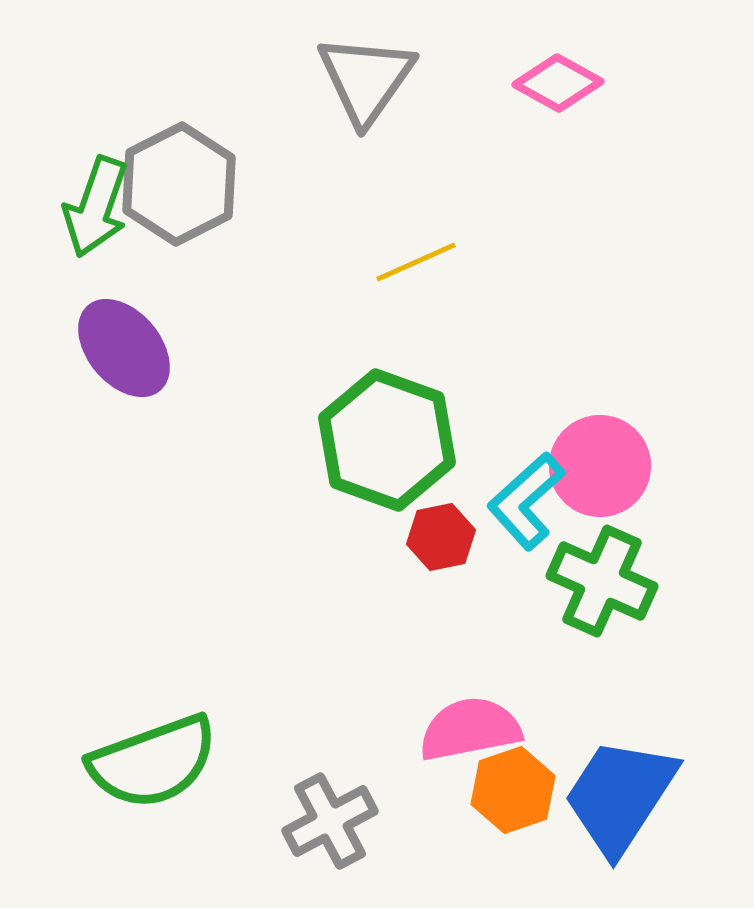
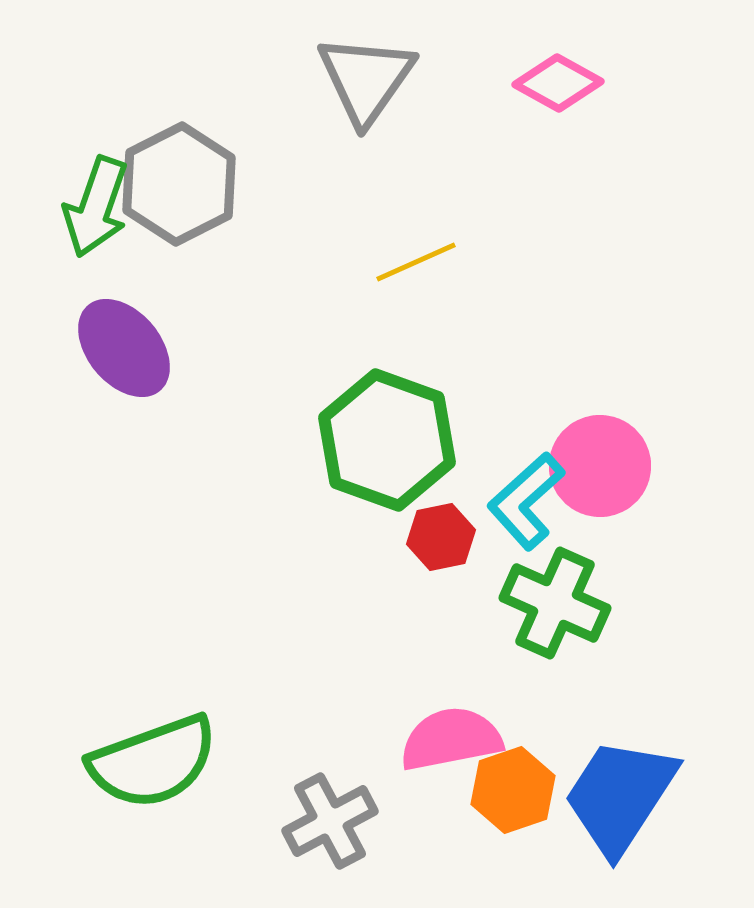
green cross: moved 47 px left, 22 px down
pink semicircle: moved 19 px left, 10 px down
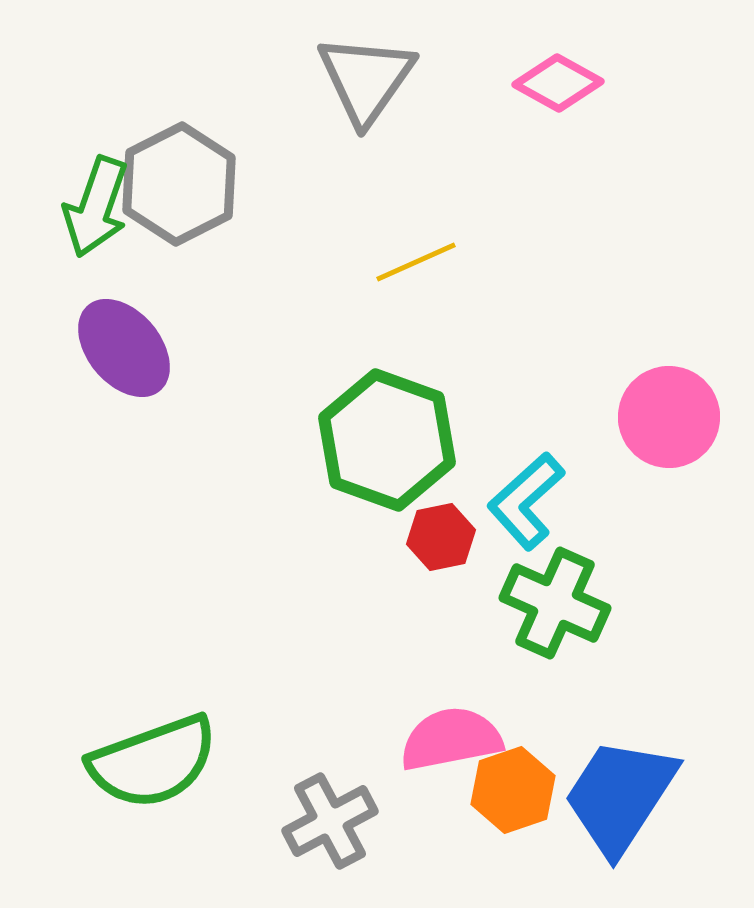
pink circle: moved 69 px right, 49 px up
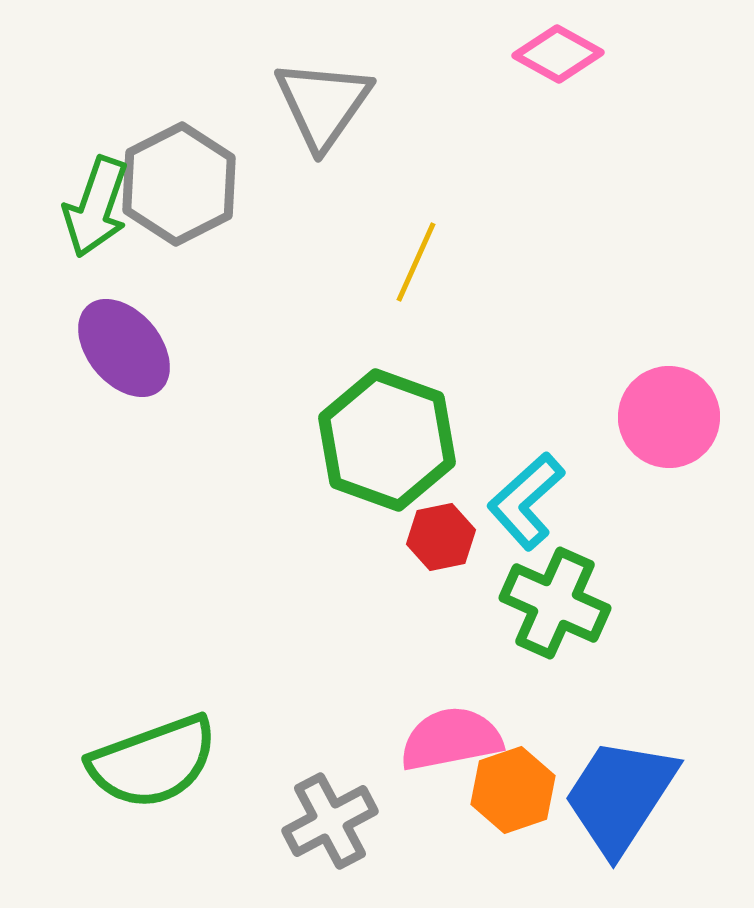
gray triangle: moved 43 px left, 25 px down
pink diamond: moved 29 px up
yellow line: rotated 42 degrees counterclockwise
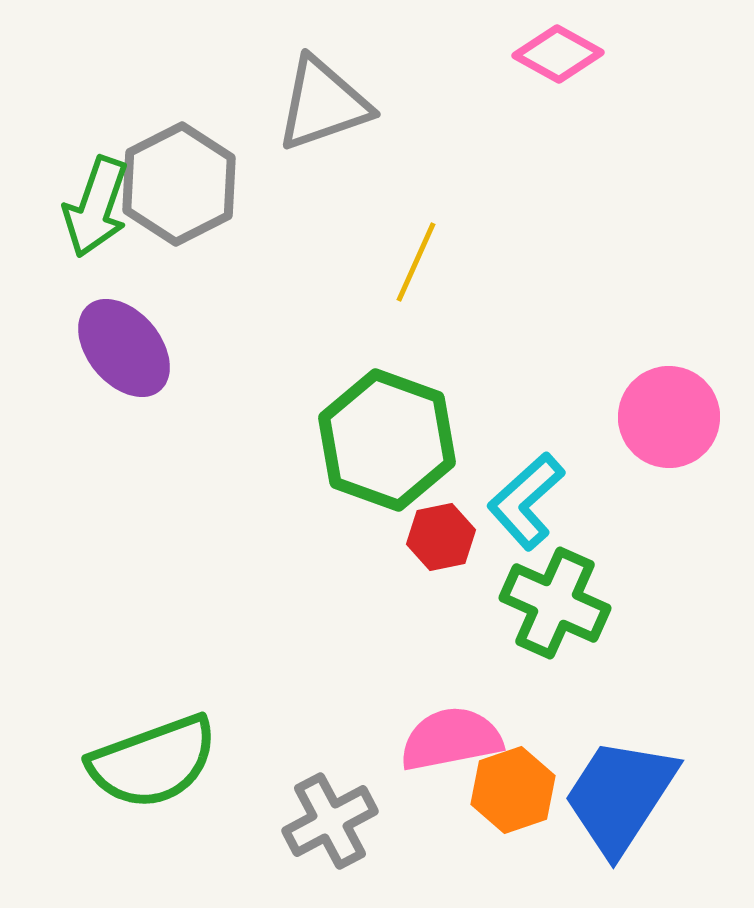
gray triangle: rotated 36 degrees clockwise
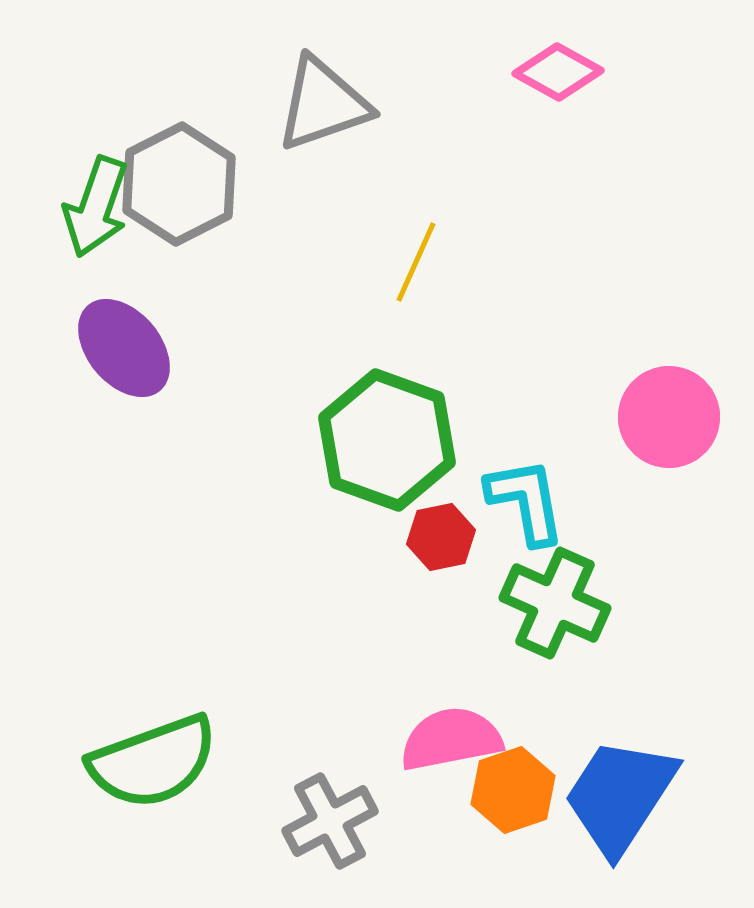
pink diamond: moved 18 px down
cyan L-shape: rotated 122 degrees clockwise
